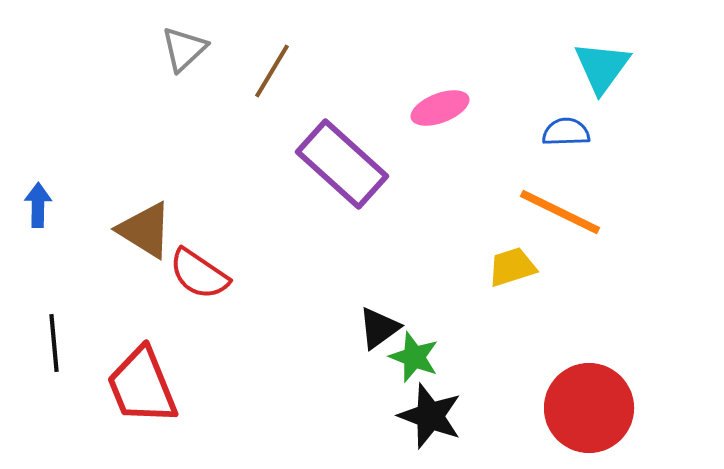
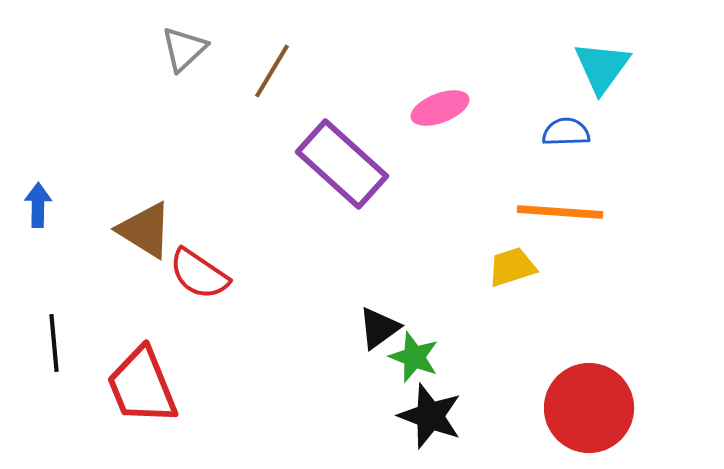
orange line: rotated 22 degrees counterclockwise
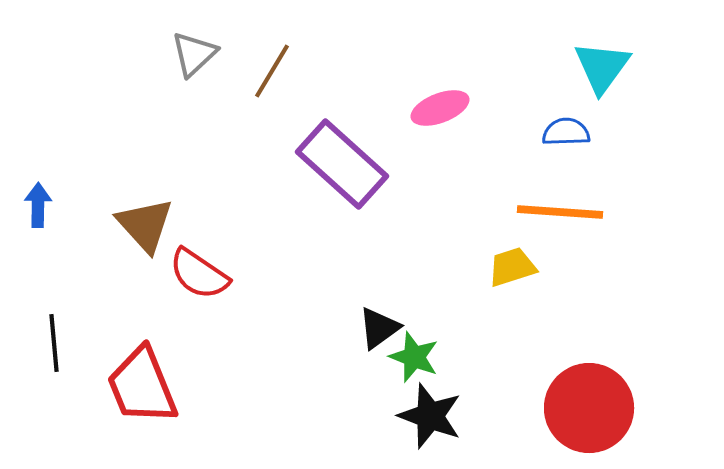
gray triangle: moved 10 px right, 5 px down
brown triangle: moved 5 px up; rotated 16 degrees clockwise
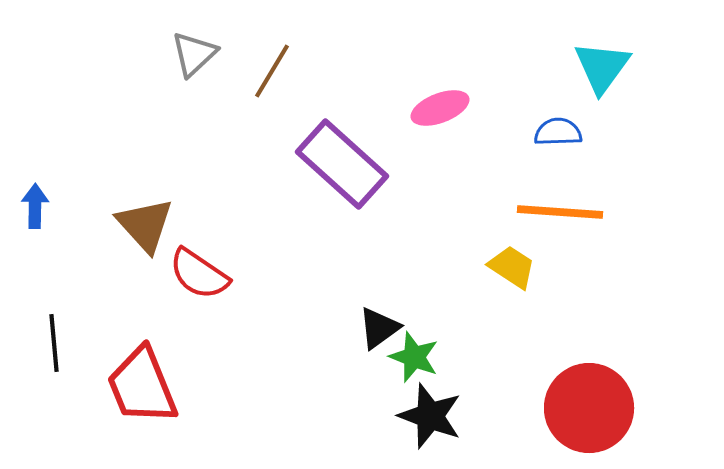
blue semicircle: moved 8 px left
blue arrow: moved 3 px left, 1 px down
yellow trapezoid: rotated 51 degrees clockwise
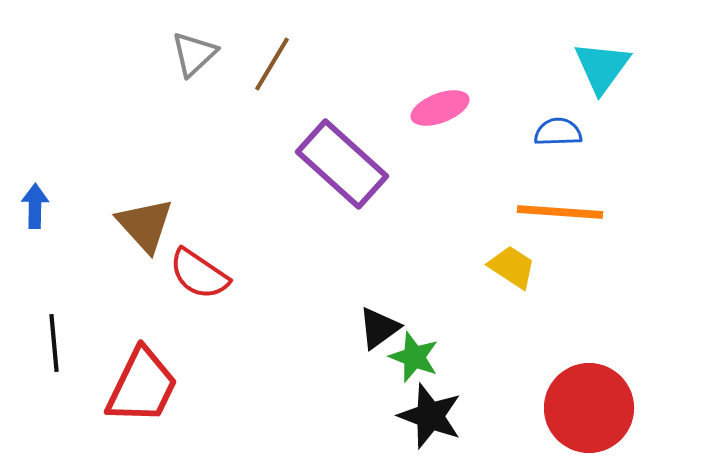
brown line: moved 7 px up
red trapezoid: rotated 132 degrees counterclockwise
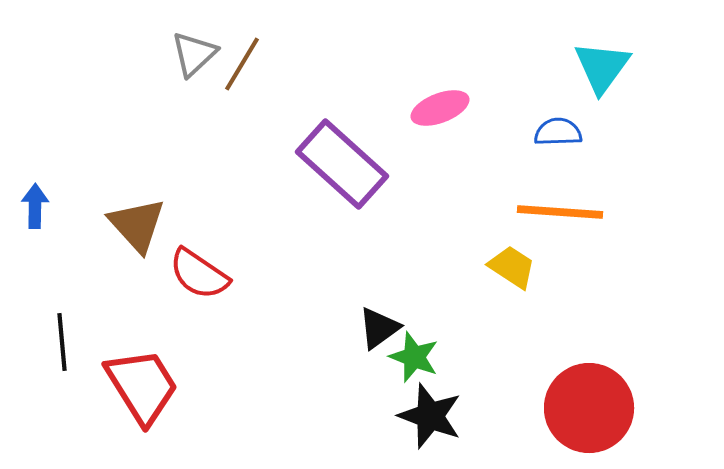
brown line: moved 30 px left
brown triangle: moved 8 px left
black line: moved 8 px right, 1 px up
red trapezoid: rotated 58 degrees counterclockwise
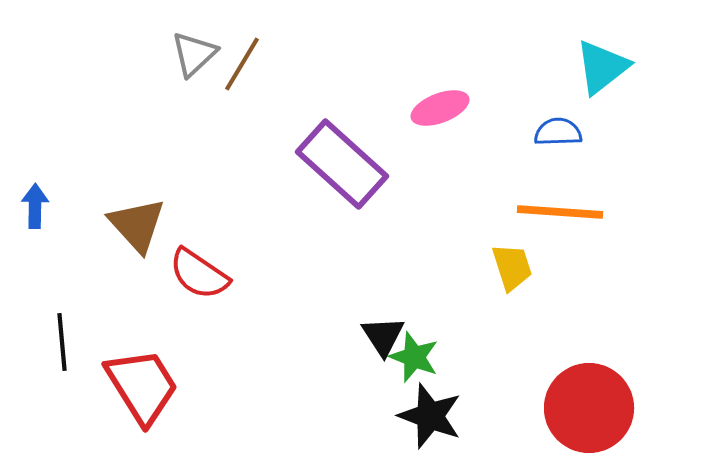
cyan triangle: rotated 16 degrees clockwise
yellow trapezoid: rotated 39 degrees clockwise
black triangle: moved 4 px right, 8 px down; rotated 27 degrees counterclockwise
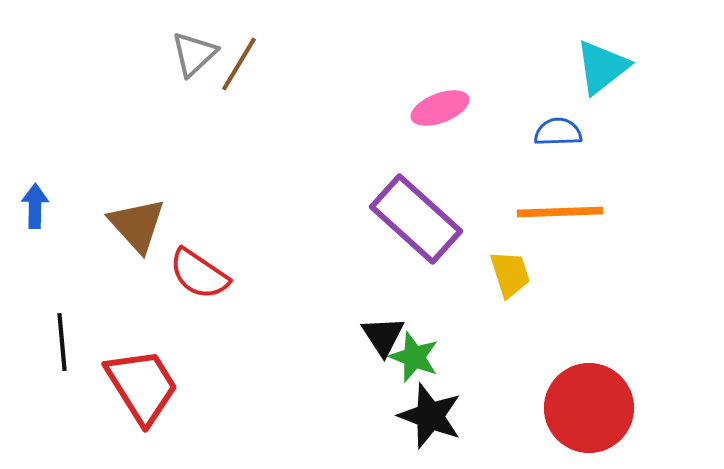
brown line: moved 3 px left
purple rectangle: moved 74 px right, 55 px down
orange line: rotated 6 degrees counterclockwise
yellow trapezoid: moved 2 px left, 7 px down
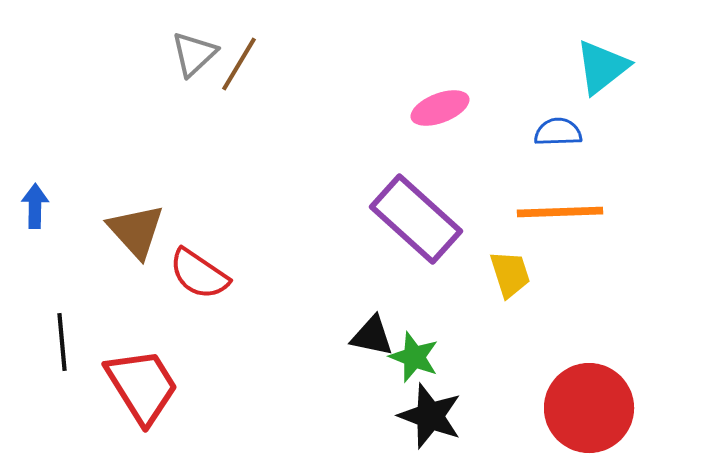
brown triangle: moved 1 px left, 6 px down
black triangle: moved 11 px left; rotated 45 degrees counterclockwise
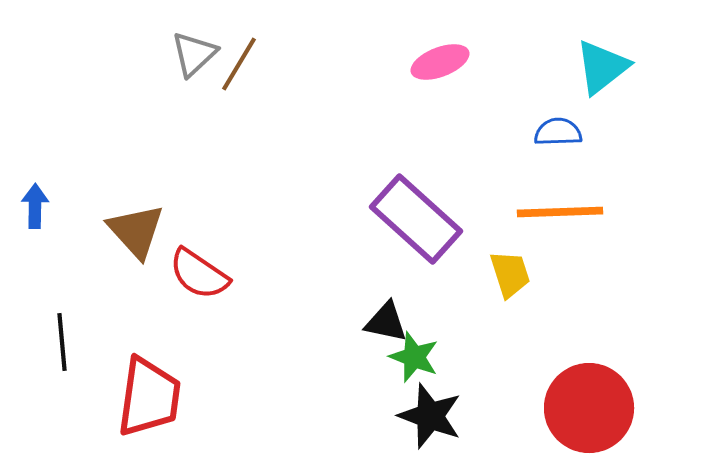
pink ellipse: moved 46 px up
black triangle: moved 14 px right, 14 px up
red trapezoid: moved 7 px right, 11 px down; rotated 40 degrees clockwise
